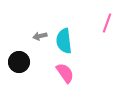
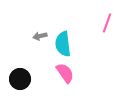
cyan semicircle: moved 1 px left, 3 px down
black circle: moved 1 px right, 17 px down
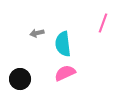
pink line: moved 4 px left
gray arrow: moved 3 px left, 3 px up
pink semicircle: rotated 80 degrees counterclockwise
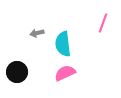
black circle: moved 3 px left, 7 px up
